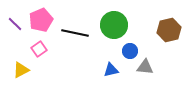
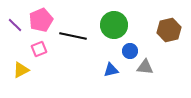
purple line: moved 1 px down
black line: moved 2 px left, 3 px down
pink square: rotated 14 degrees clockwise
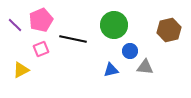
black line: moved 3 px down
pink square: moved 2 px right
